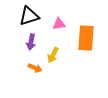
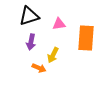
orange arrow: moved 4 px right
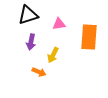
black triangle: moved 1 px left, 1 px up
orange rectangle: moved 3 px right, 1 px up
orange arrow: moved 4 px down
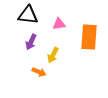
black triangle: rotated 25 degrees clockwise
purple arrow: rotated 14 degrees clockwise
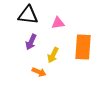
pink triangle: moved 1 px left, 1 px up
orange rectangle: moved 6 px left, 10 px down
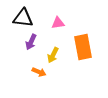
black triangle: moved 5 px left, 3 px down
orange rectangle: rotated 15 degrees counterclockwise
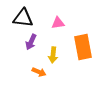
yellow arrow: rotated 21 degrees counterclockwise
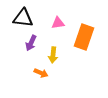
purple arrow: moved 1 px down
orange rectangle: moved 1 px right, 10 px up; rotated 30 degrees clockwise
orange arrow: moved 2 px right, 1 px down
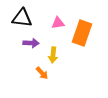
black triangle: moved 1 px left
orange rectangle: moved 2 px left, 4 px up
purple arrow: rotated 112 degrees counterclockwise
orange arrow: moved 1 px right; rotated 24 degrees clockwise
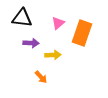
pink triangle: rotated 32 degrees counterclockwise
yellow arrow: rotated 98 degrees counterclockwise
orange arrow: moved 1 px left, 4 px down
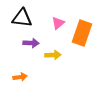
orange arrow: moved 21 px left; rotated 56 degrees counterclockwise
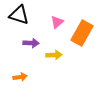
black triangle: moved 3 px left, 3 px up; rotated 10 degrees clockwise
pink triangle: moved 1 px left, 1 px up
orange rectangle: rotated 10 degrees clockwise
yellow arrow: moved 1 px right
